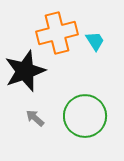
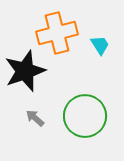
cyan trapezoid: moved 5 px right, 4 px down
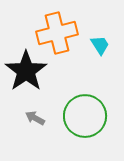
black star: moved 1 px right; rotated 15 degrees counterclockwise
gray arrow: rotated 12 degrees counterclockwise
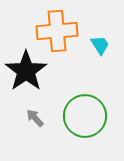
orange cross: moved 2 px up; rotated 9 degrees clockwise
gray arrow: rotated 18 degrees clockwise
